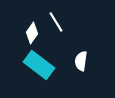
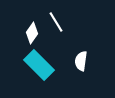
cyan rectangle: rotated 8 degrees clockwise
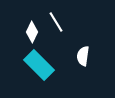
white diamond: moved 1 px up; rotated 10 degrees counterclockwise
white semicircle: moved 2 px right, 5 px up
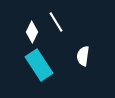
cyan rectangle: rotated 12 degrees clockwise
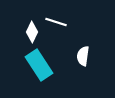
white line: rotated 40 degrees counterclockwise
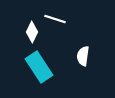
white line: moved 1 px left, 3 px up
cyan rectangle: moved 2 px down
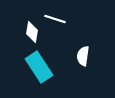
white diamond: rotated 15 degrees counterclockwise
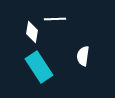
white line: rotated 20 degrees counterclockwise
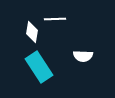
white semicircle: rotated 96 degrees counterclockwise
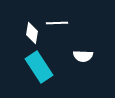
white line: moved 2 px right, 4 px down
white diamond: moved 1 px down
